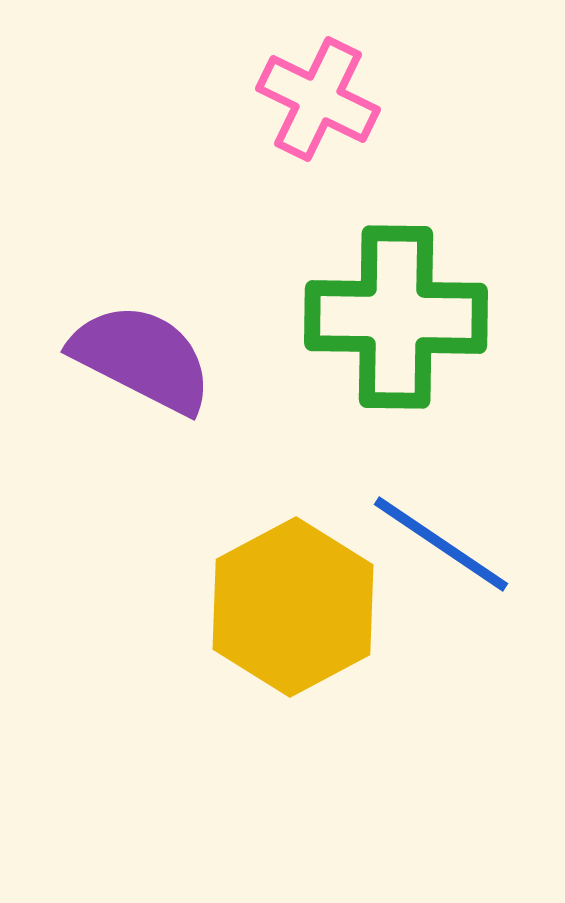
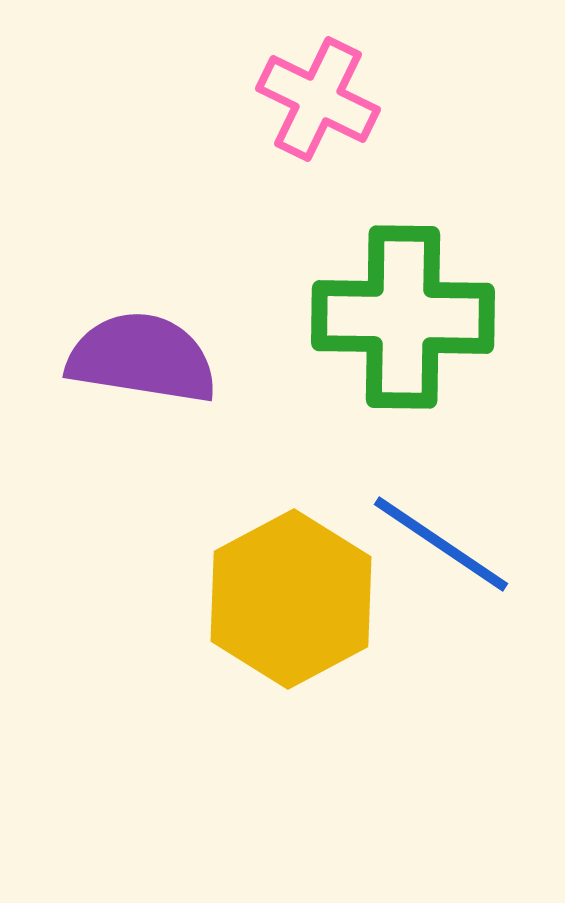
green cross: moved 7 px right
purple semicircle: rotated 18 degrees counterclockwise
yellow hexagon: moved 2 px left, 8 px up
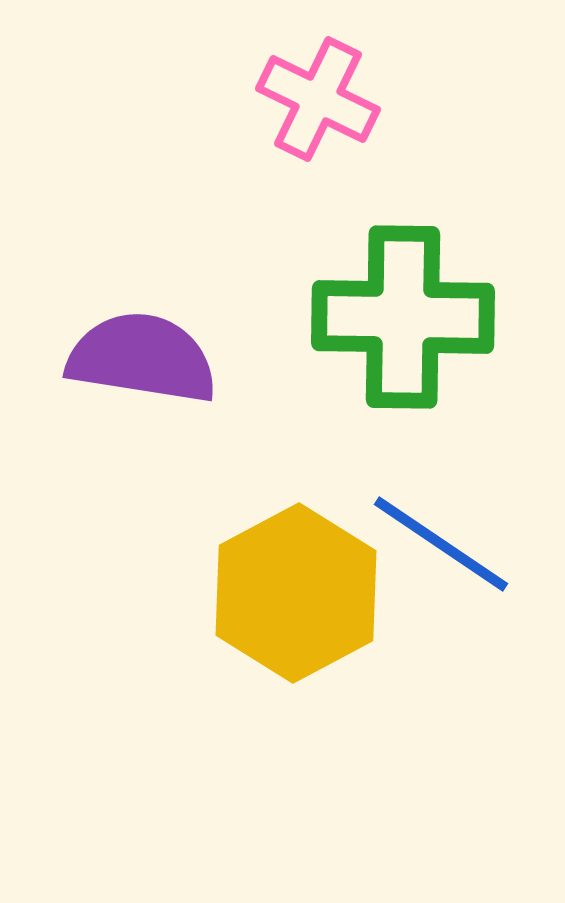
yellow hexagon: moved 5 px right, 6 px up
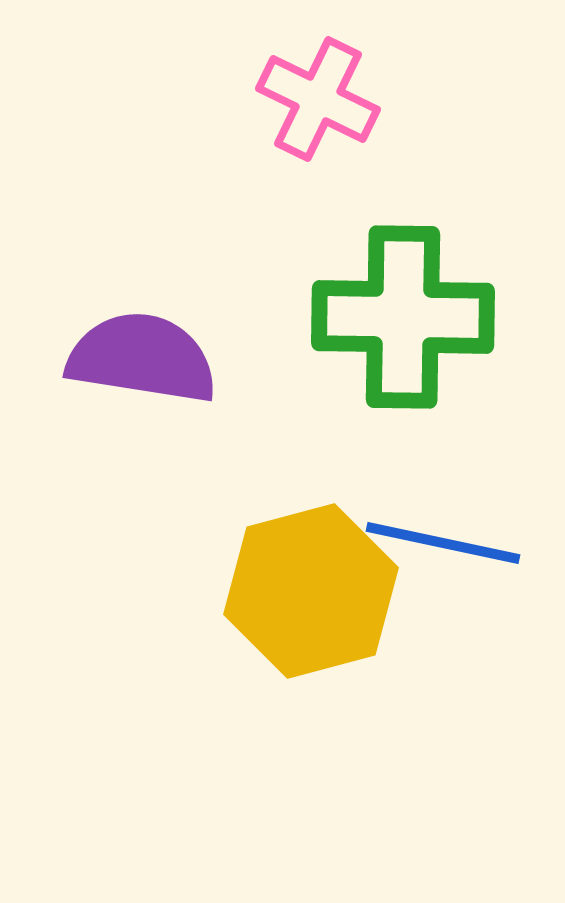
blue line: moved 2 px right, 1 px up; rotated 22 degrees counterclockwise
yellow hexagon: moved 15 px right, 2 px up; rotated 13 degrees clockwise
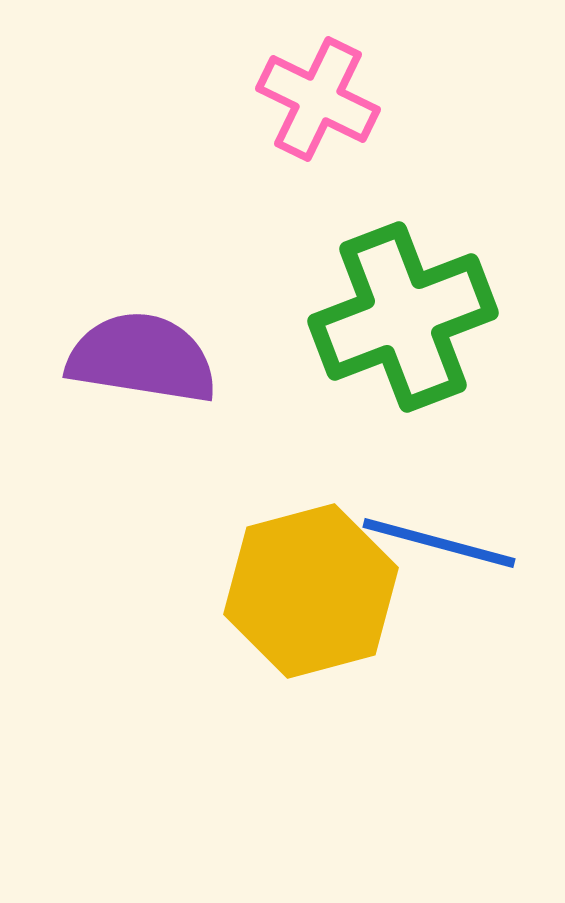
green cross: rotated 22 degrees counterclockwise
blue line: moved 4 px left; rotated 3 degrees clockwise
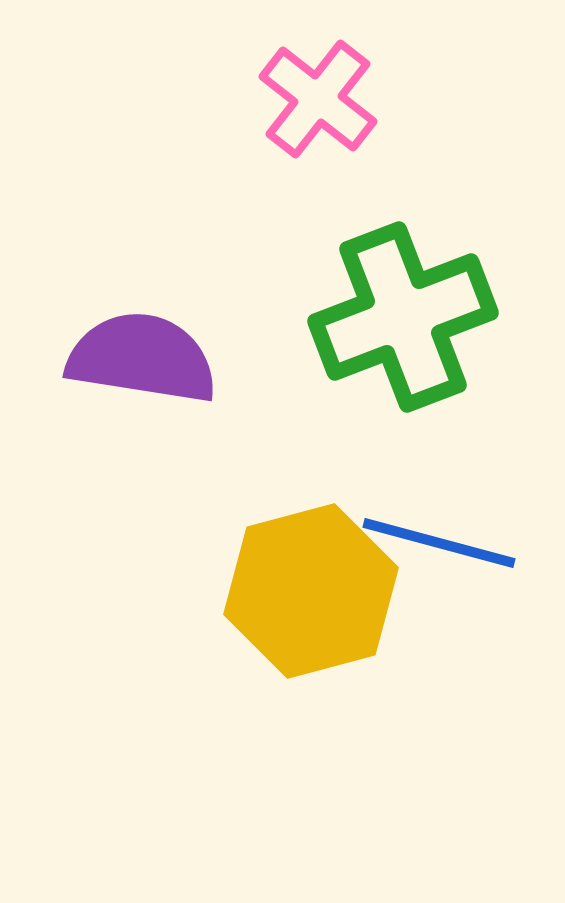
pink cross: rotated 12 degrees clockwise
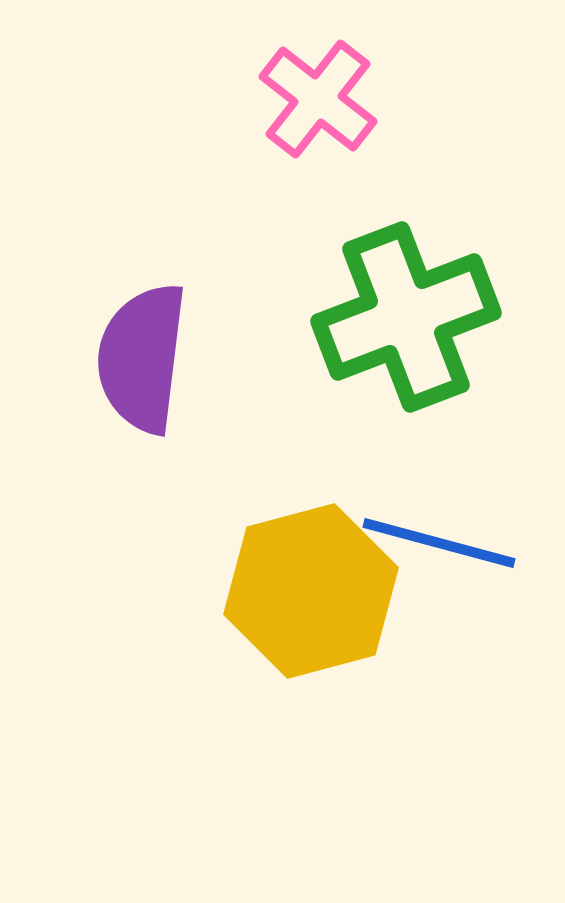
green cross: moved 3 px right
purple semicircle: rotated 92 degrees counterclockwise
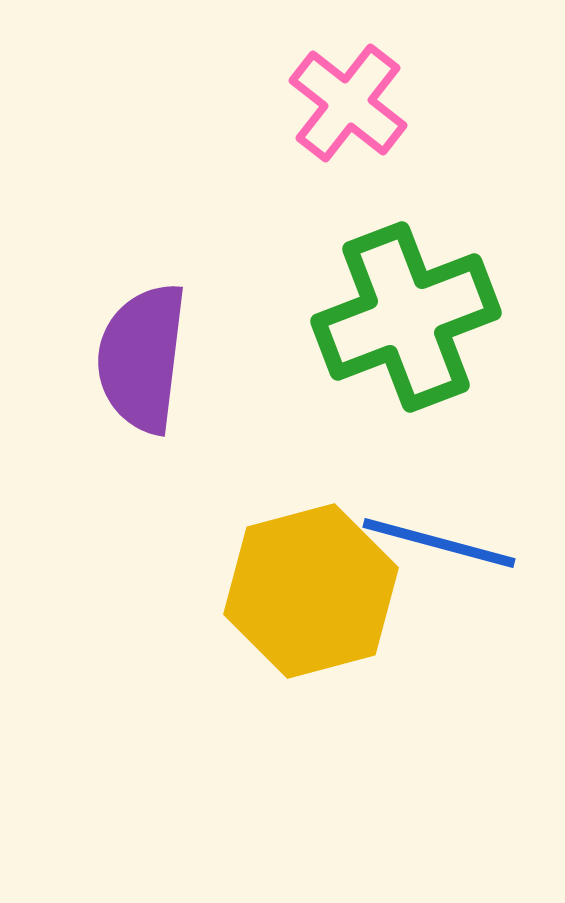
pink cross: moved 30 px right, 4 px down
